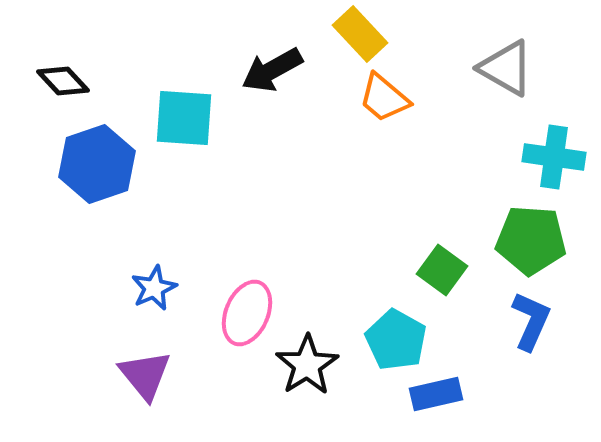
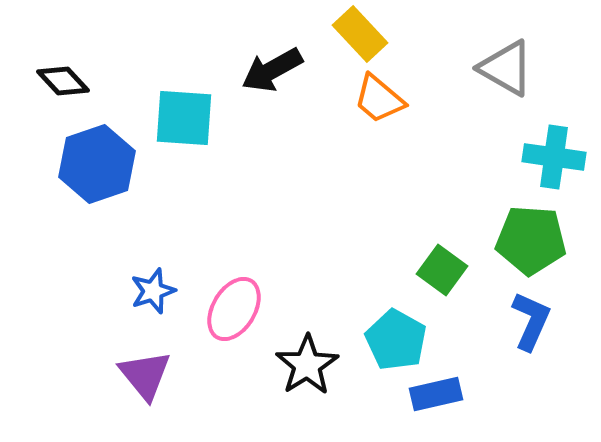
orange trapezoid: moved 5 px left, 1 px down
blue star: moved 1 px left, 3 px down; rotated 6 degrees clockwise
pink ellipse: moved 13 px left, 4 px up; rotated 8 degrees clockwise
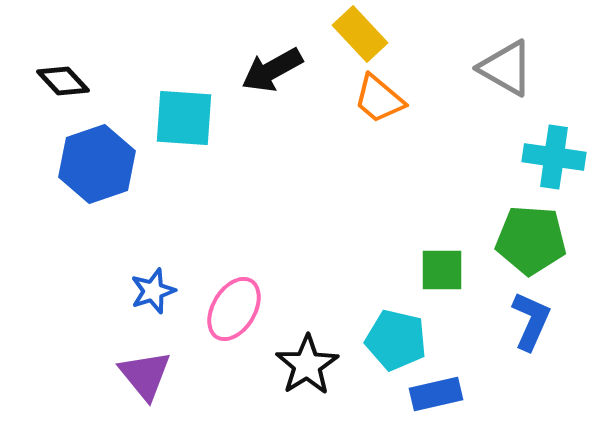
green square: rotated 36 degrees counterclockwise
cyan pentagon: rotated 16 degrees counterclockwise
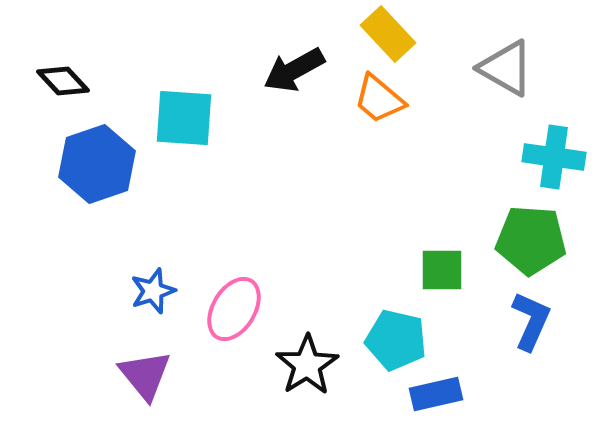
yellow rectangle: moved 28 px right
black arrow: moved 22 px right
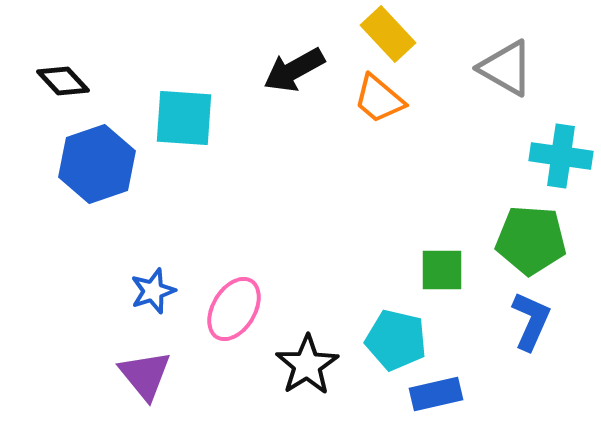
cyan cross: moved 7 px right, 1 px up
